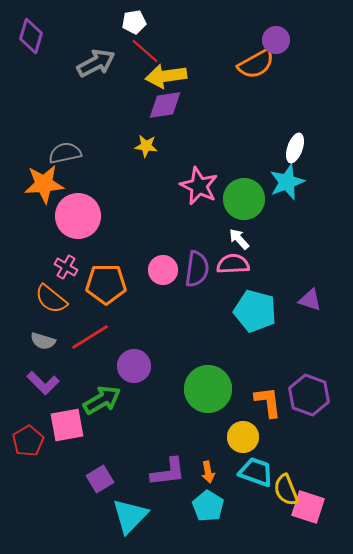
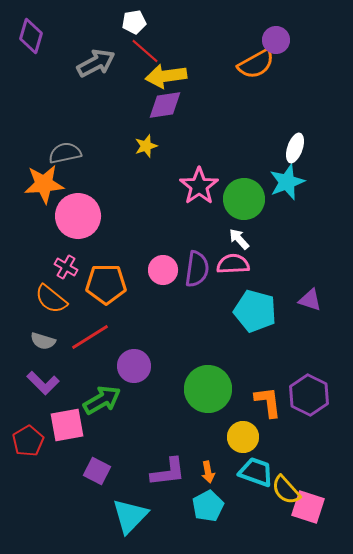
yellow star at (146, 146): rotated 25 degrees counterclockwise
pink star at (199, 186): rotated 12 degrees clockwise
purple hexagon at (309, 395): rotated 6 degrees clockwise
purple square at (100, 479): moved 3 px left, 8 px up; rotated 32 degrees counterclockwise
yellow semicircle at (286, 490): rotated 20 degrees counterclockwise
cyan pentagon at (208, 506): rotated 12 degrees clockwise
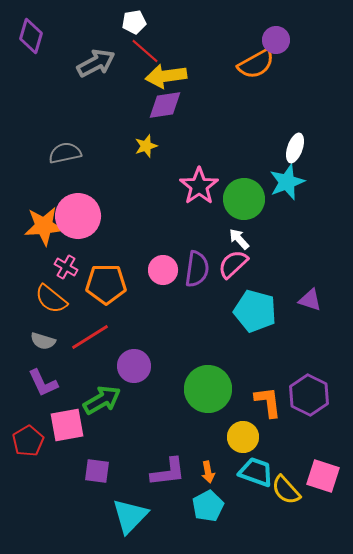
orange star at (44, 184): moved 42 px down
pink semicircle at (233, 264): rotated 40 degrees counterclockwise
purple L-shape at (43, 383): rotated 20 degrees clockwise
purple square at (97, 471): rotated 20 degrees counterclockwise
pink square at (308, 507): moved 15 px right, 31 px up
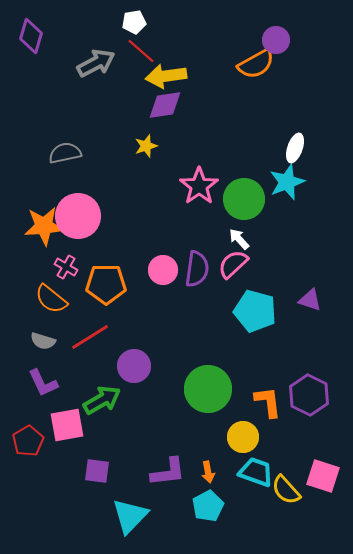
red line at (145, 51): moved 4 px left
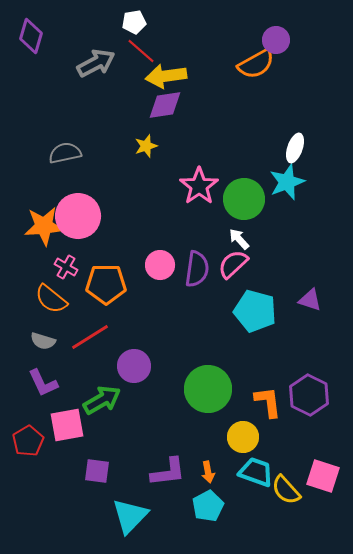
pink circle at (163, 270): moved 3 px left, 5 px up
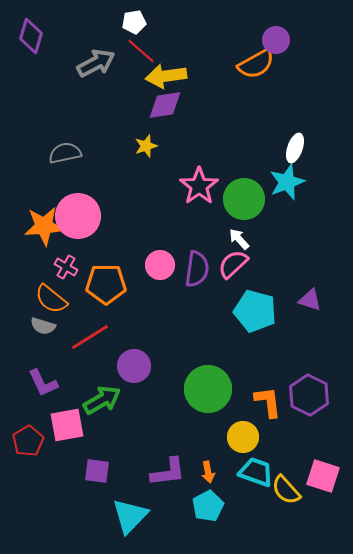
gray semicircle at (43, 341): moved 15 px up
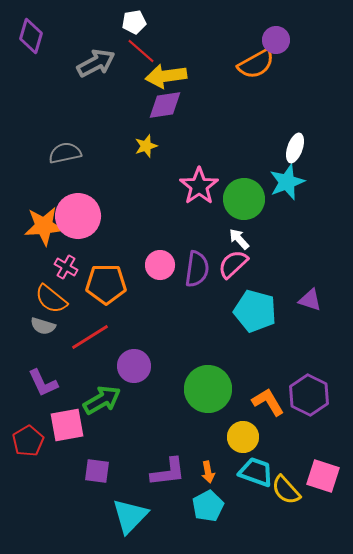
orange L-shape at (268, 402): rotated 24 degrees counterclockwise
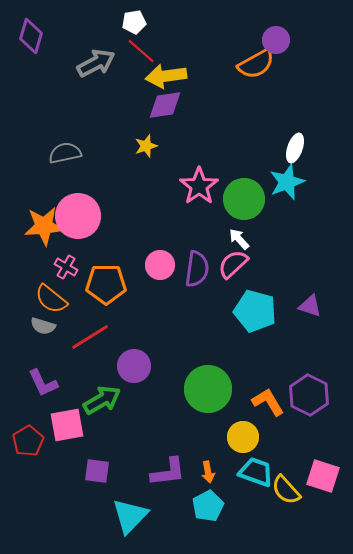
purple triangle at (310, 300): moved 6 px down
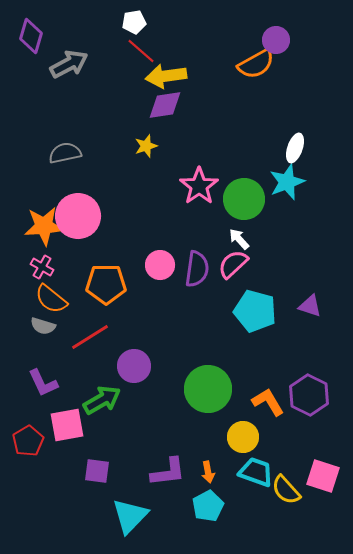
gray arrow at (96, 63): moved 27 px left, 1 px down
pink cross at (66, 267): moved 24 px left
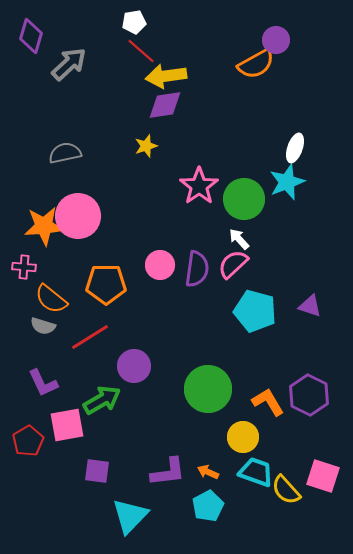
gray arrow at (69, 64): rotated 15 degrees counterclockwise
pink cross at (42, 267): moved 18 px left; rotated 25 degrees counterclockwise
orange arrow at (208, 472): rotated 125 degrees clockwise
